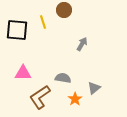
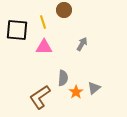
pink triangle: moved 21 px right, 26 px up
gray semicircle: rotated 84 degrees clockwise
orange star: moved 1 px right, 7 px up
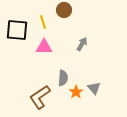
gray triangle: rotated 32 degrees counterclockwise
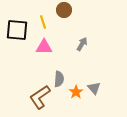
gray semicircle: moved 4 px left, 1 px down
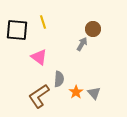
brown circle: moved 29 px right, 19 px down
pink triangle: moved 5 px left, 10 px down; rotated 36 degrees clockwise
gray triangle: moved 5 px down
brown L-shape: moved 1 px left, 1 px up
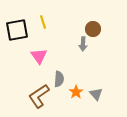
black square: rotated 15 degrees counterclockwise
gray arrow: moved 1 px right; rotated 152 degrees clockwise
pink triangle: moved 1 px up; rotated 18 degrees clockwise
gray triangle: moved 2 px right, 1 px down
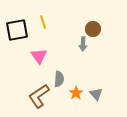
orange star: moved 1 px down
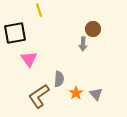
yellow line: moved 4 px left, 12 px up
black square: moved 2 px left, 3 px down
pink triangle: moved 10 px left, 3 px down
